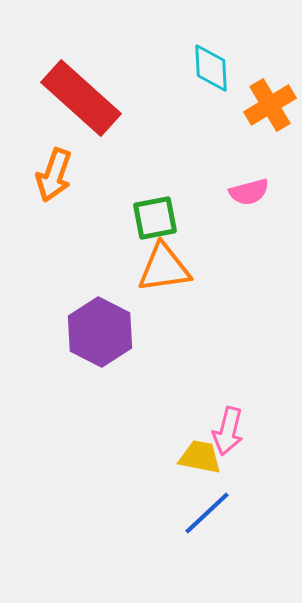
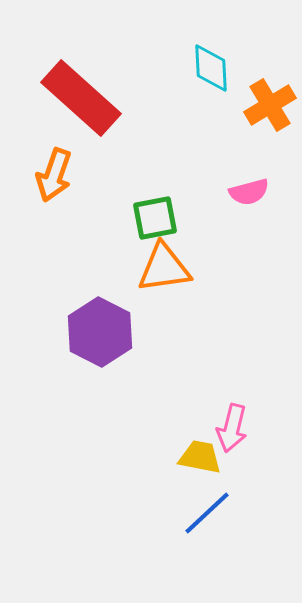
pink arrow: moved 4 px right, 3 px up
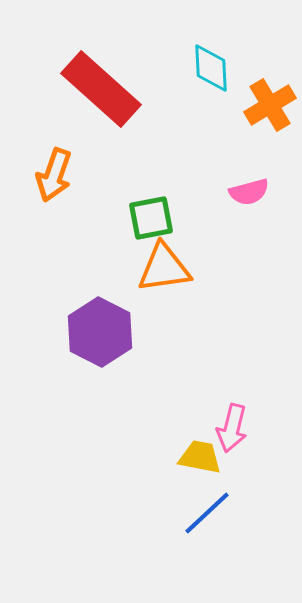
red rectangle: moved 20 px right, 9 px up
green square: moved 4 px left
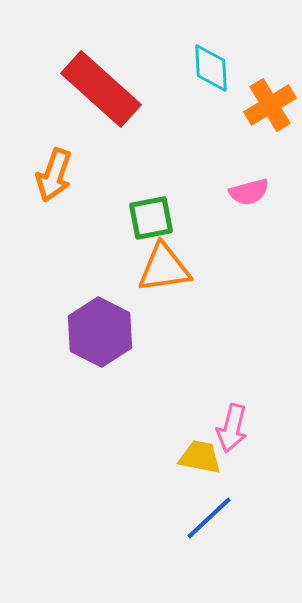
blue line: moved 2 px right, 5 px down
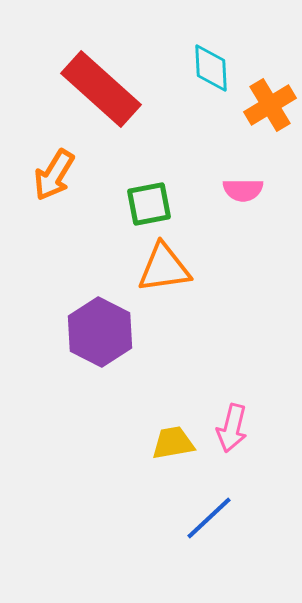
orange arrow: rotated 12 degrees clockwise
pink semicircle: moved 6 px left, 2 px up; rotated 15 degrees clockwise
green square: moved 2 px left, 14 px up
yellow trapezoid: moved 27 px left, 14 px up; rotated 21 degrees counterclockwise
